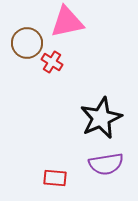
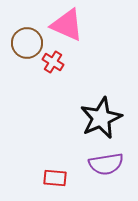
pink triangle: moved 3 px down; rotated 36 degrees clockwise
red cross: moved 1 px right
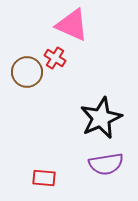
pink triangle: moved 5 px right
brown circle: moved 29 px down
red cross: moved 2 px right, 4 px up
red rectangle: moved 11 px left
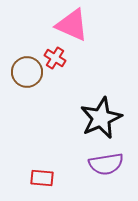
red rectangle: moved 2 px left
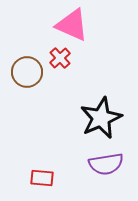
red cross: moved 5 px right; rotated 15 degrees clockwise
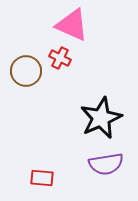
red cross: rotated 20 degrees counterclockwise
brown circle: moved 1 px left, 1 px up
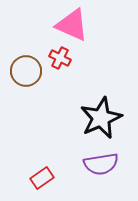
purple semicircle: moved 5 px left
red rectangle: rotated 40 degrees counterclockwise
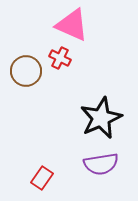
red rectangle: rotated 20 degrees counterclockwise
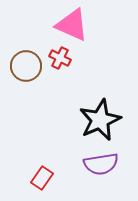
brown circle: moved 5 px up
black star: moved 1 px left, 2 px down
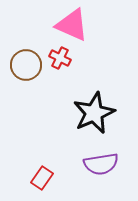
brown circle: moved 1 px up
black star: moved 6 px left, 7 px up
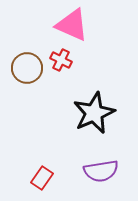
red cross: moved 1 px right, 2 px down
brown circle: moved 1 px right, 3 px down
purple semicircle: moved 7 px down
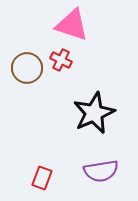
pink triangle: rotated 6 degrees counterclockwise
red rectangle: rotated 15 degrees counterclockwise
